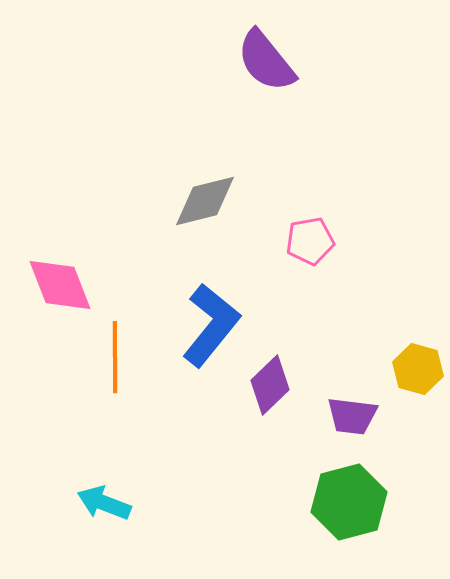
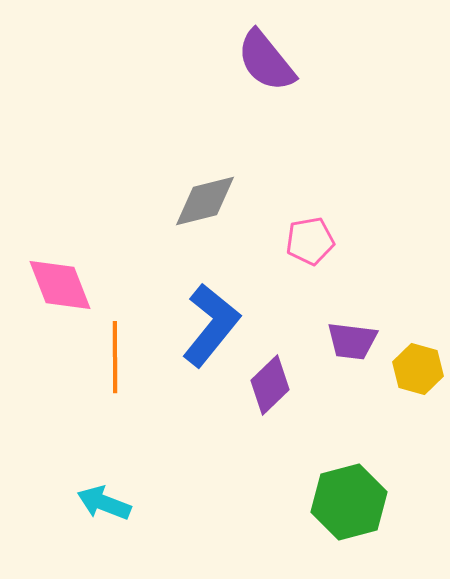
purple trapezoid: moved 75 px up
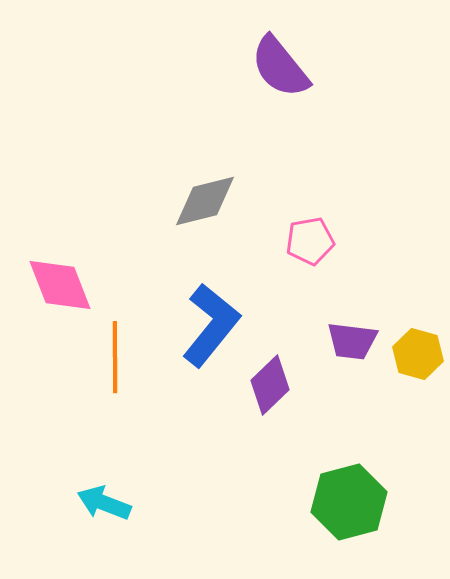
purple semicircle: moved 14 px right, 6 px down
yellow hexagon: moved 15 px up
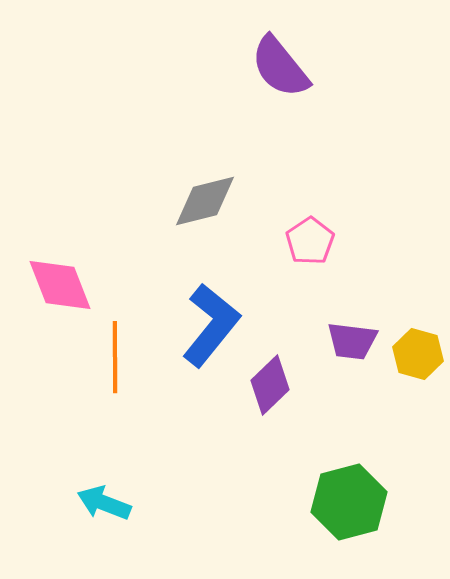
pink pentagon: rotated 24 degrees counterclockwise
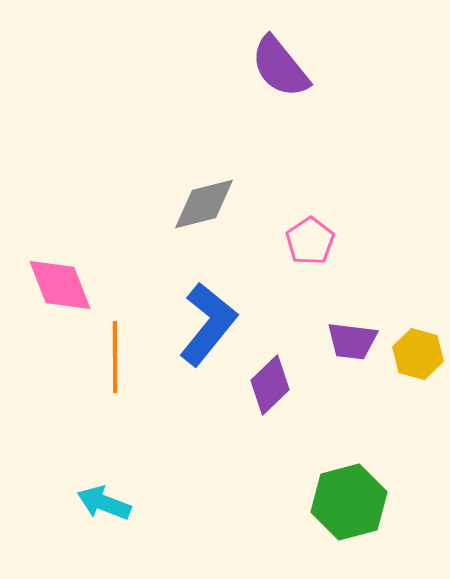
gray diamond: moved 1 px left, 3 px down
blue L-shape: moved 3 px left, 1 px up
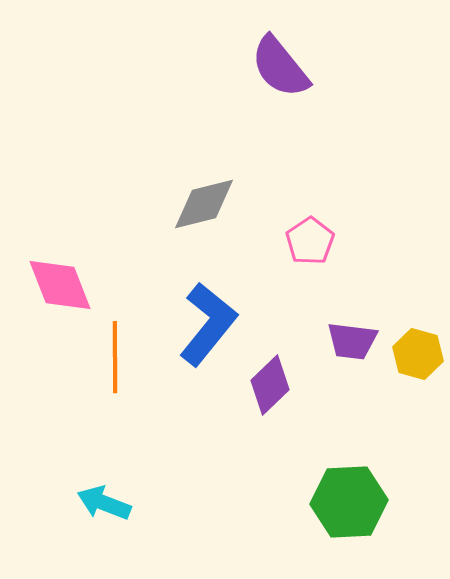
green hexagon: rotated 12 degrees clockwise
